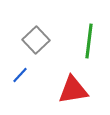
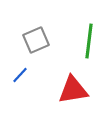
gray square: rotated 20 degrees clockwise
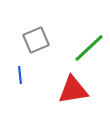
green line: moved 7 px down; rotated 40 degrees clockwise
blue line: rotated 48 degrees counterclockwise
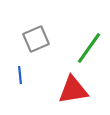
gray square: moved 1 px up
green line: rotated 12 degrees counterclockwise
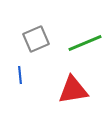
green line: moved 4 px left, 5 px up; rotated 32 degrees clockwise
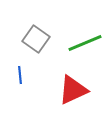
gray square: rotated 32 degrees counterclockwise
red triangle: rotated 16 degrees counterclockwise
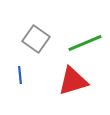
red triangle: moved 9 px up; rotated 8 degrees clockwise
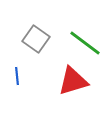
green line: rotated 60 degrees clockwise
blue line: moved 3 px left, 1 px down
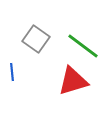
green line: moved 2 px left, 3 px down
blue line: moved 5 px left, 4 px up
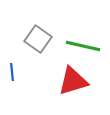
gray square: moved 2 px right
green line: rotated 24 degrees counterclockwise
